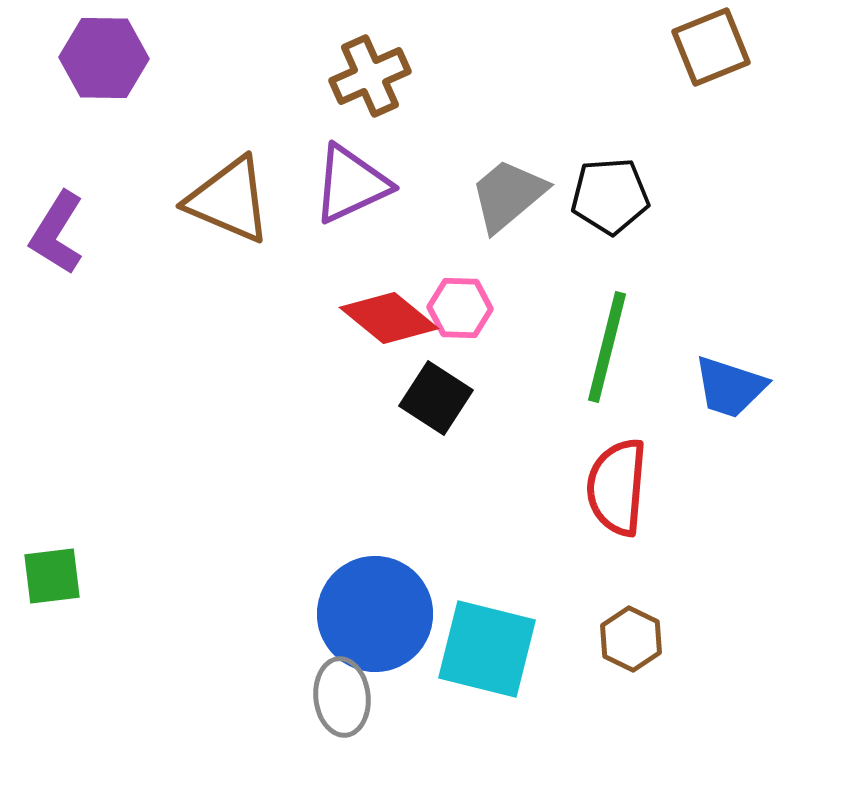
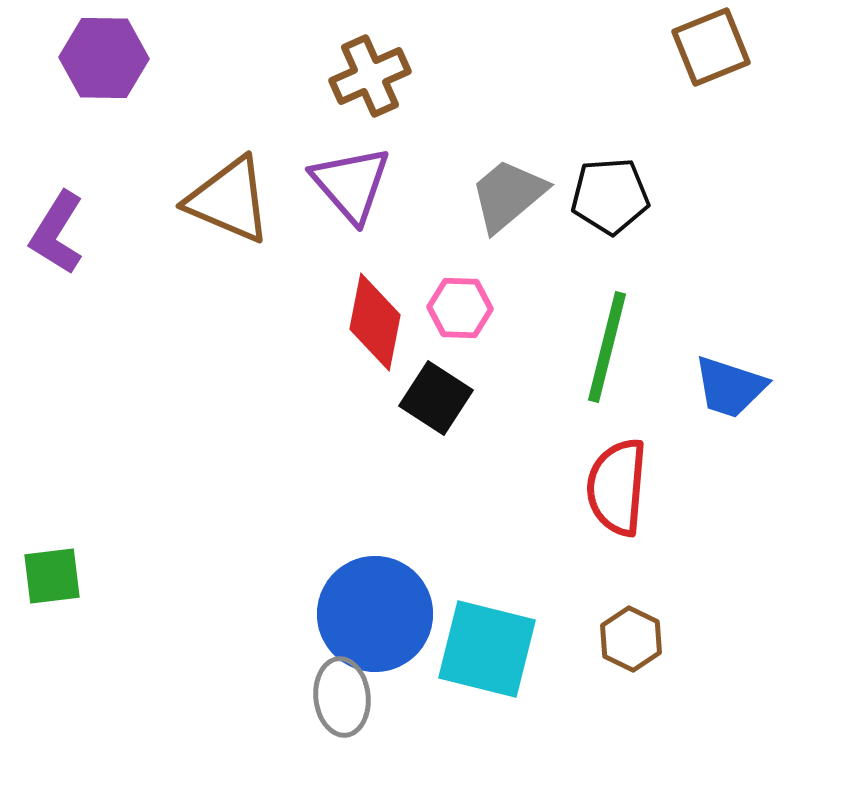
purple triangle: rotated 46 degrees counterclockwise
red diamond: moved 14 px left, 4 px down; rotated 62 degrees clockwise
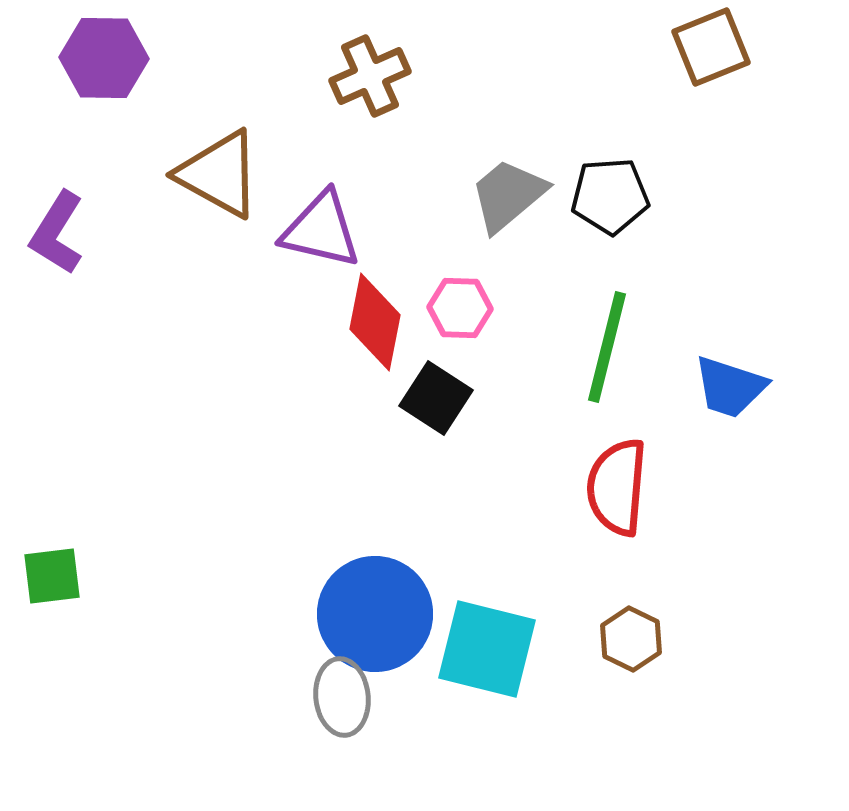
purple triangle: moved 30 px left, 46 px down; rotated 36 degrees counterclockwise
brown triangle: moved 10 px left, 26 px up; rotated 6 degrees clockwise
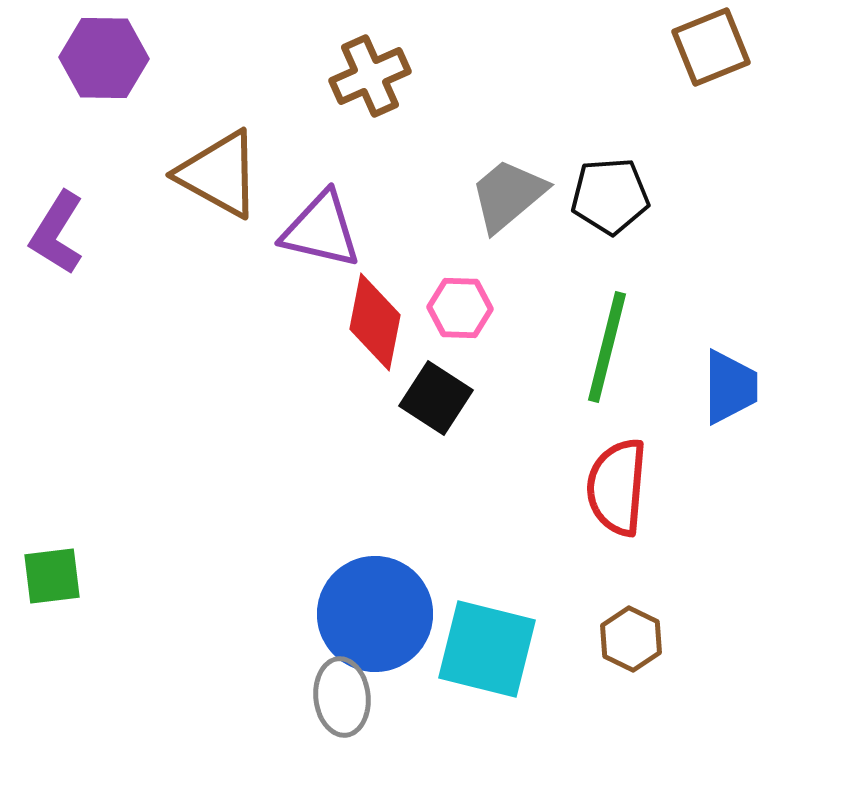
blue trapezoid: rotated 108 degrees counterclockwise
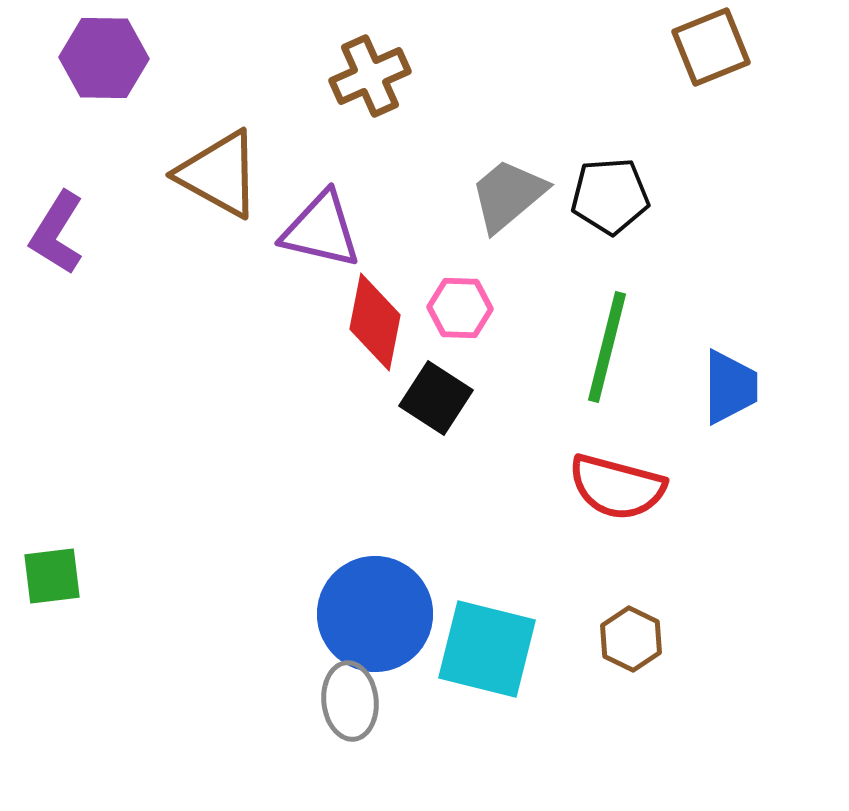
red semicircle: rotated 80 degrees counterclockwise
gray ellipse: moved 8 px right, 4 px down
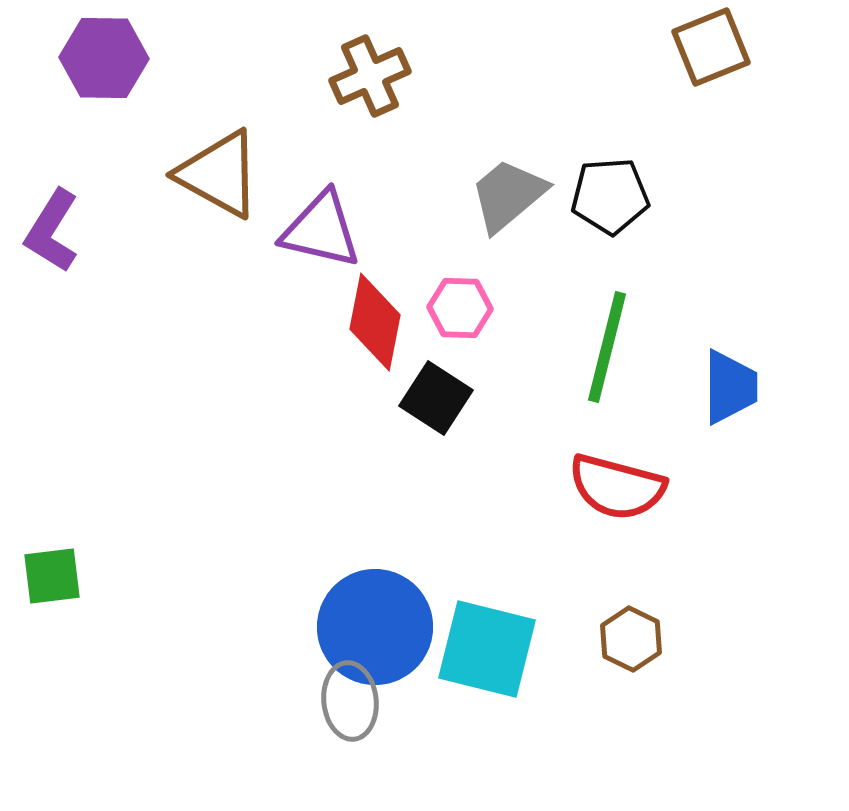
purple L-shape: moved 5 px left, 2 px up
blue circle: moved 13 px down
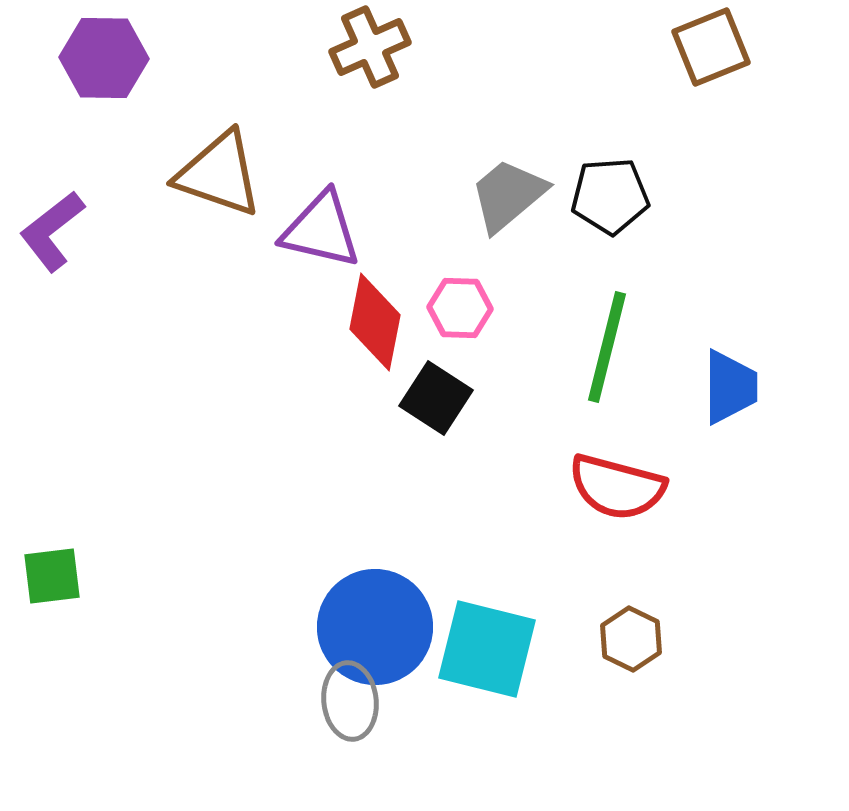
brown cross: moved 29 px up
brown triangle: rotated 10 degrees counterclockwise
purple L-shape: rotated 20 degrees clockwise
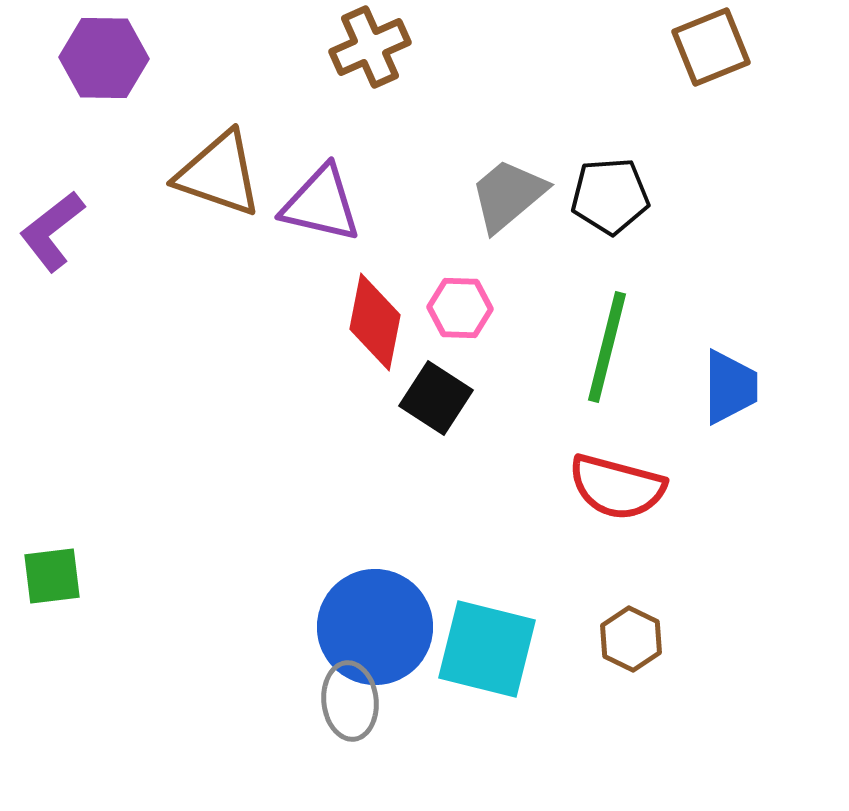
purple triangle: moved 26 px up
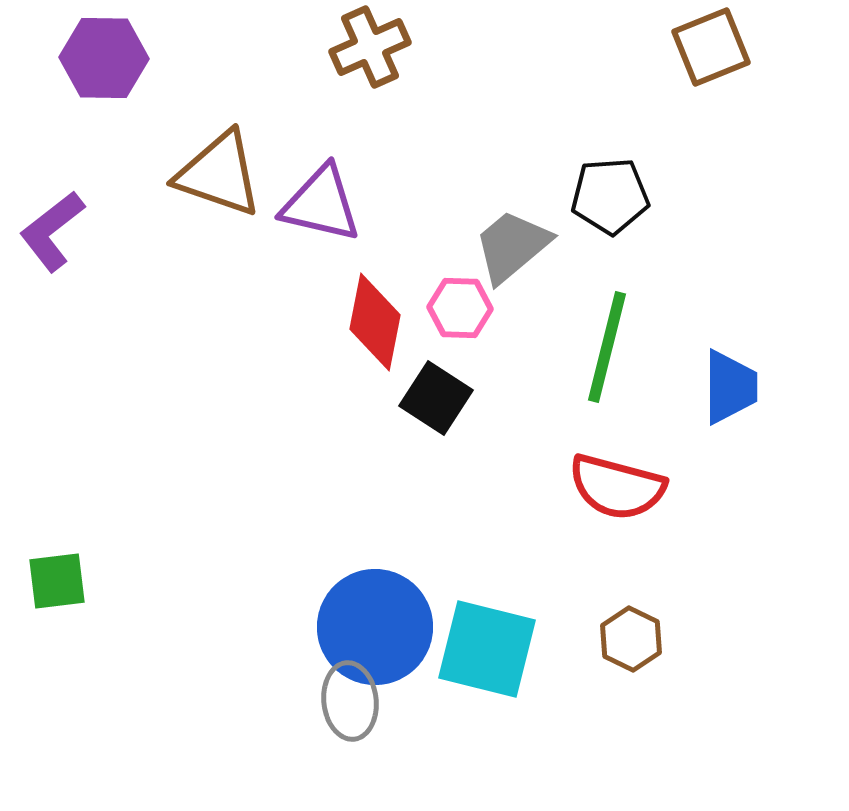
gray trapezoid: moved 4 px right, 51 px down
green square: moved 5 px right, 5 px down
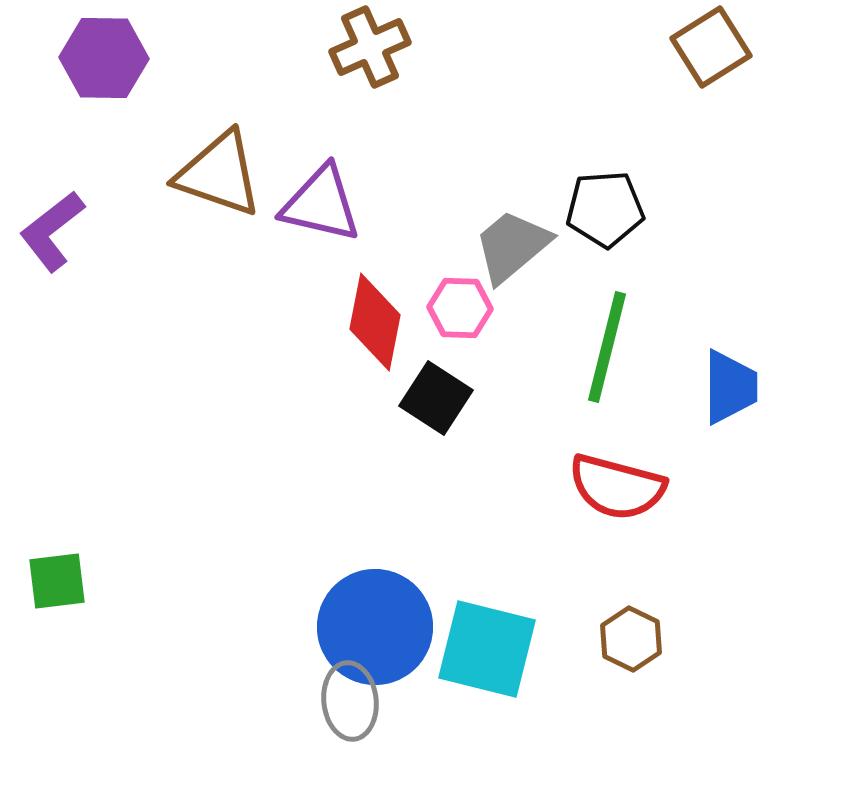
brown square: rotated 10 degrees counterclockwise
black pentagon: moved 5 px left, 13 px down
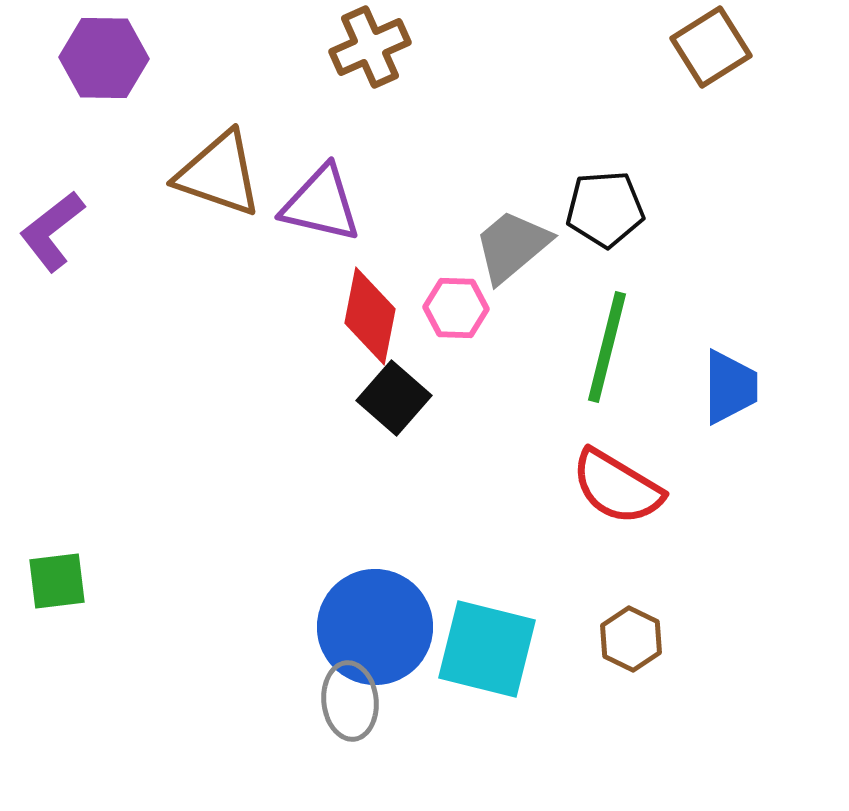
pink hexagon: moved 4 px left
red diamond: moved 5 px left, 6 px up
black square: moved 42 px left; rotated 8 degrees clockwise
red semicircle: rotated 16 degrees clockwise
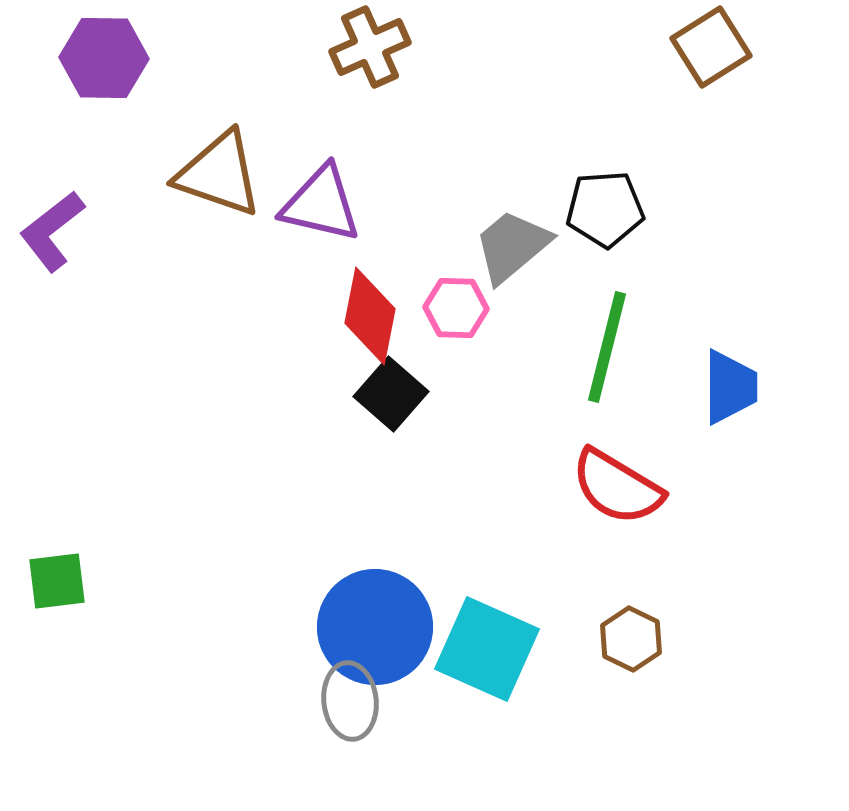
black square: moved 3 px left, 4 px up
cyan square: rotated 10 degrees clockwise
